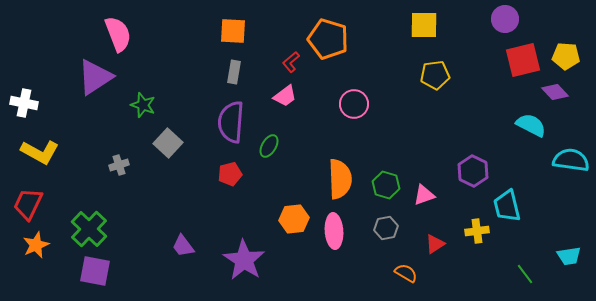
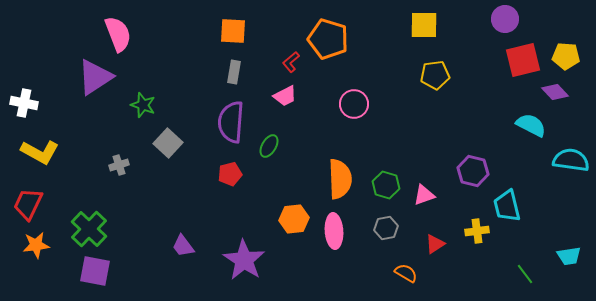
pink trapezoid at (285, 96): rotated 10 degrees clockwise
purple hexagon at (473, 171): rotated 12 degrees counterclockwise
orange star at (36, 245): rotated 16 degrees clockwise
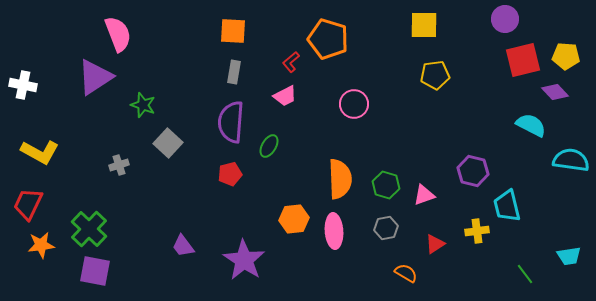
white cross at (24, 103): moved 1 px left, 18 px up
orange star at (36, 245): moved 5 px right
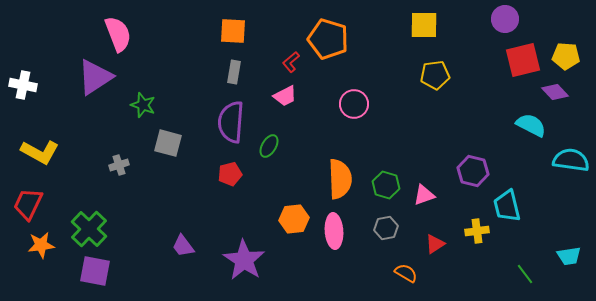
gray square at (168, 143): rotated 28 degrees counterclockwise
